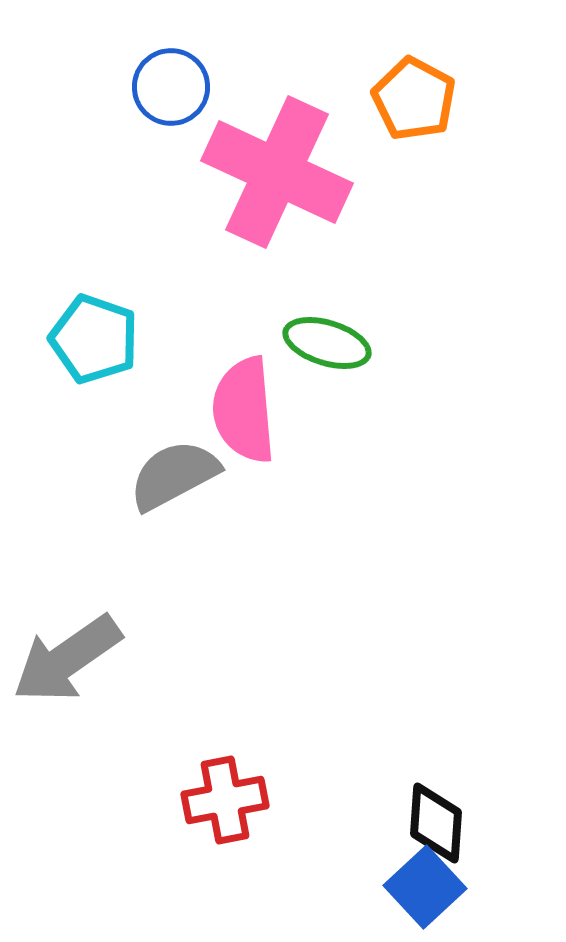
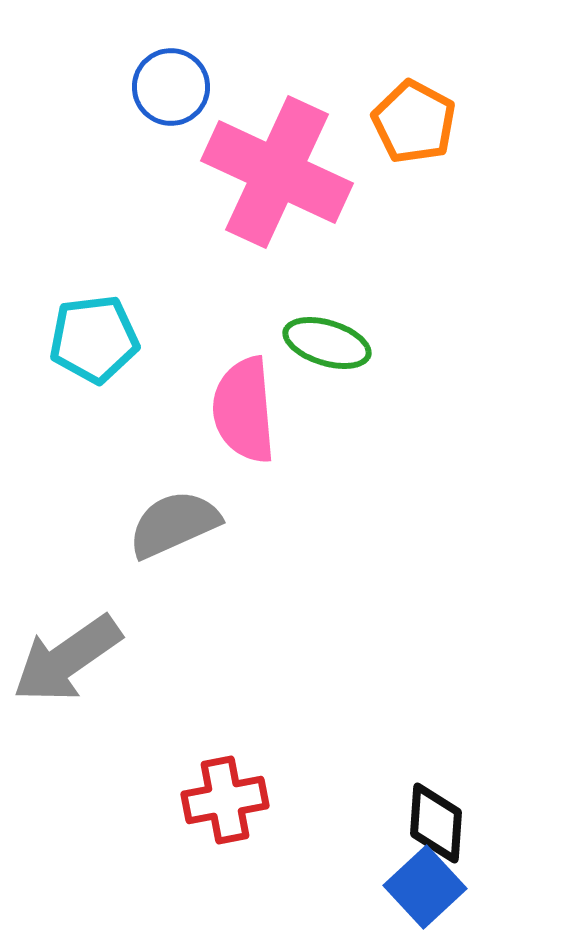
orange pentagon: moved 23 px down
cyan pentagon: rotated 26 degrees counterclockwise
gray semicircle: moved 49 px down; rotated 4 degrees clockwise
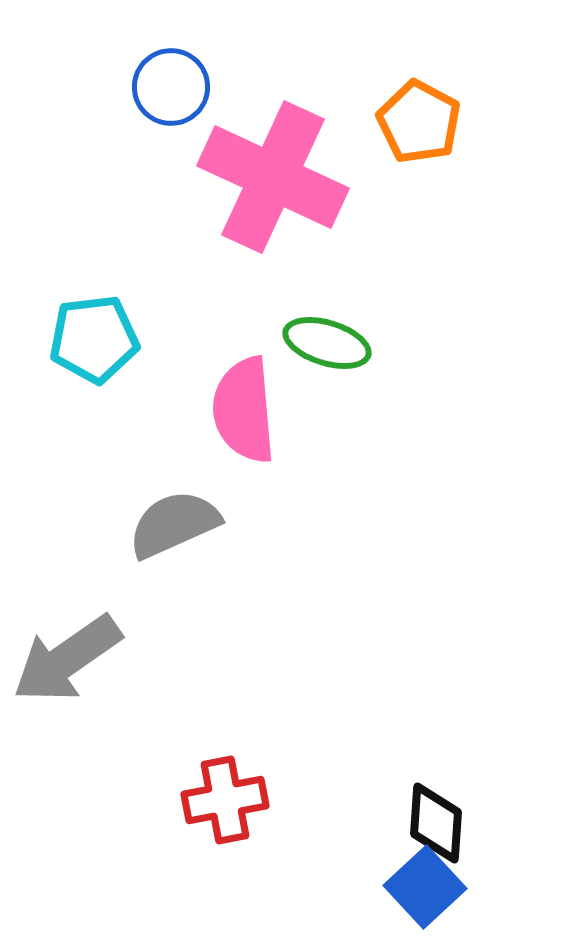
orange pentagon: moved 5 px right
pink cross: moved 4 px left, 5 px down
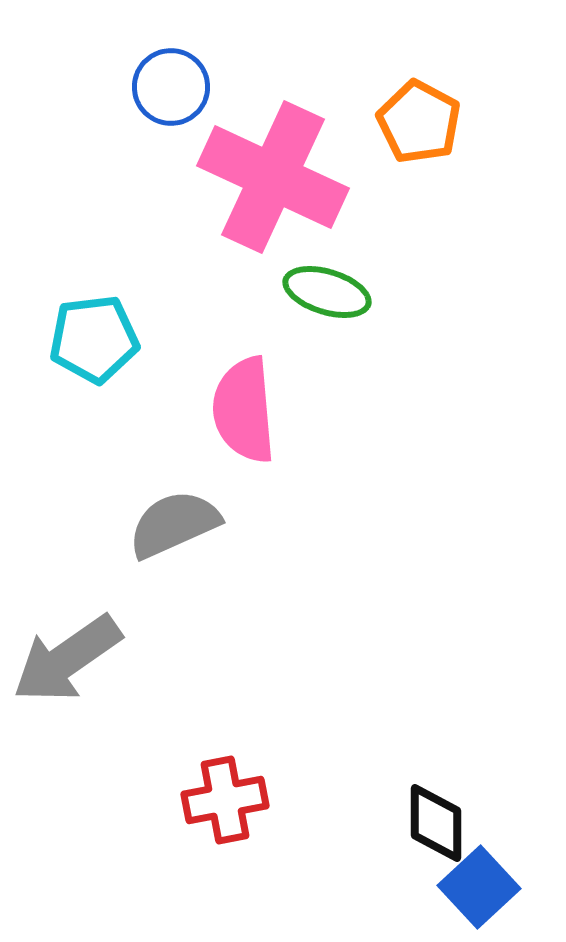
green ellipse: moved 51 px up
black diamond: rotated 4 degrees counterclockwise
blue square: moved 54 px right
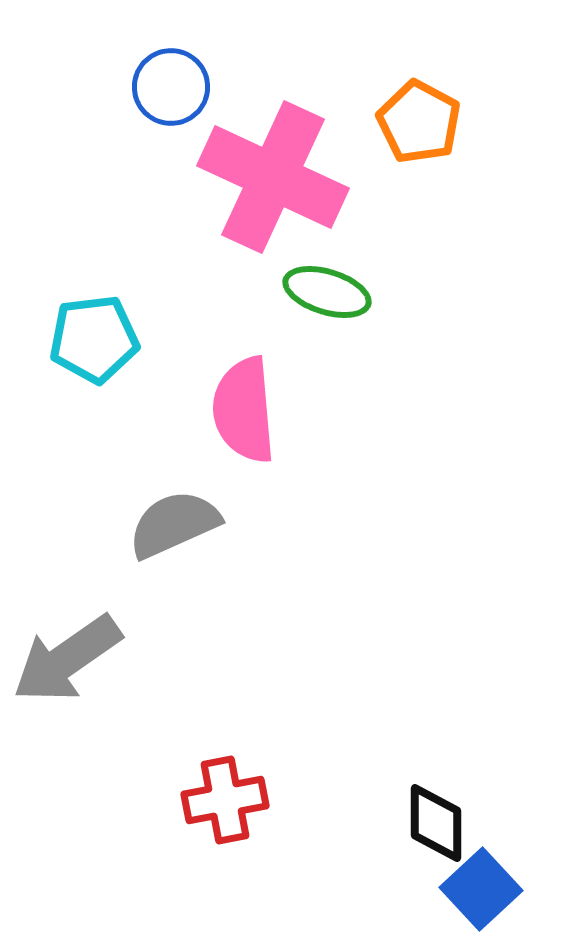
blue square: moved 2 px right, 2 px down
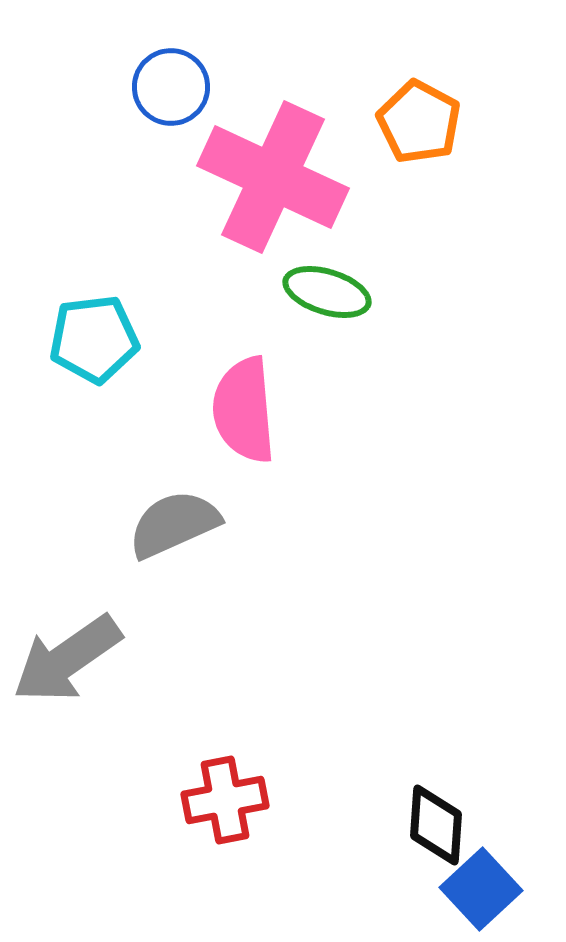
black diamond: moved 2 px down; rotated 4 degrees clockwise
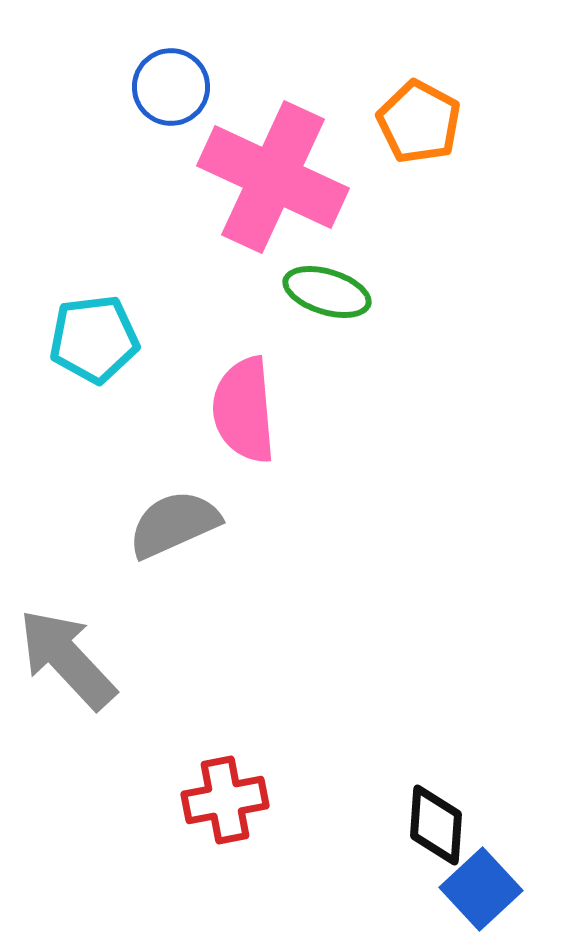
gray arrow: rotated 82 degrees clockwise
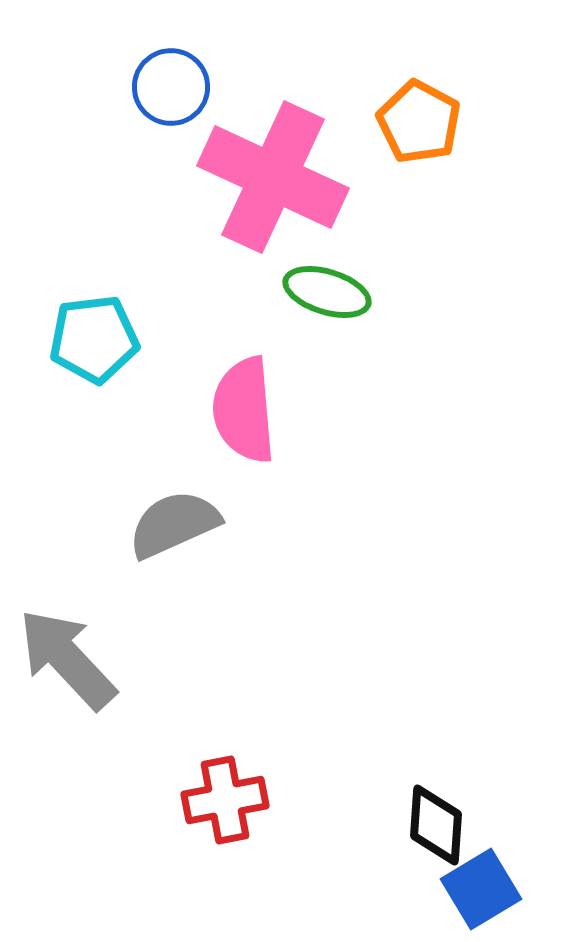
blue square: rotated 12 degrees clockwise
